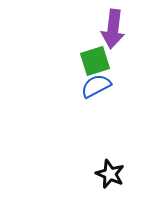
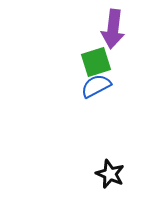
green square: moved 1 px right, 1 px down
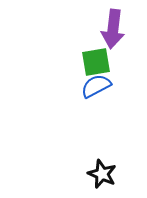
green square: rotated 8 degrees clockwise
black star: moved 8 px left
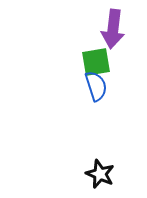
blue semicircle: rotated 100 degrees clockwise
black star: moved 2 px left
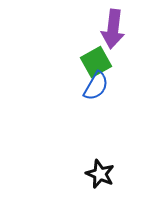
green square: rotated 20 degrees counterclockwise
blue semicircle: rotated 48 degrees clockwise
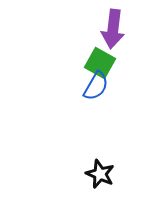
green square: moved 4 px right, 1 px down; rotated 32 degrees counterclockwise
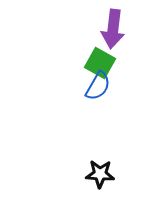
blue semicircle: moved 2 px right
black star: rotated 20 degrees counterclockwise
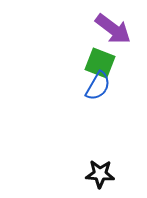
purple arrow: rotated 60 degrees counterclockwise
green square: rotated 8 degrees counterclockwise
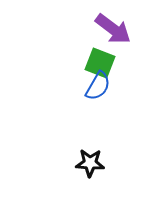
black star: moved 10 px left, 11 px up
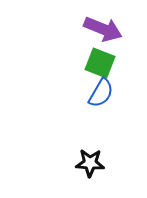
purple arrow: moved 10 px left; rotated 15 degrees counterclockwise
blue semicircle: moved 3 px right, 7 px down
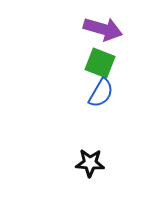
purple arrow: rotated 6 degrees counterclockwise
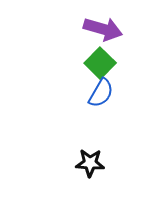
green square: rotated 24 degrees clockwise
